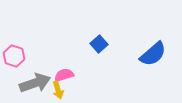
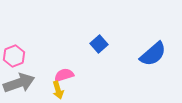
pink hexagon: rotated 20 degrees clockwise
gray arrow: moved 16 px left
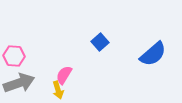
blue square: moved 1 px right, 2 px up
pink hexagon: rotated 25 degrees clockwise
pink semicircle: rotated 42 degrees counterclockwise
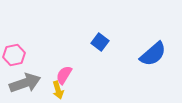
blue square: rotated 12 degrees counterclockwise
pink hexagon: moved 1 px up; rotated 15 degrees counterclockwise
gray arrow: moved 6 px right
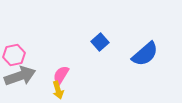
blue square: rotated 12 degrees clockwise
blue semicircle: moved 8 px left
pink semicircle: moved 3 px left
gray arrow: moved 5 px left, 7 px up
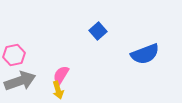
blue square: moved 2 px left, 11 px up
blue semicircle: rotated 20 degrees clockwise
gray arrow: moved 5 px down
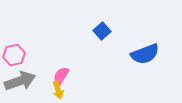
blue square: moved 4 px right
pink semicircle: moved 1 px down
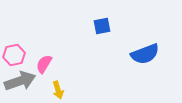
blue square: moved 5 px up; rotated 30 degrees clockwise
pink semicircle: moved 17 px left, 12 px up
